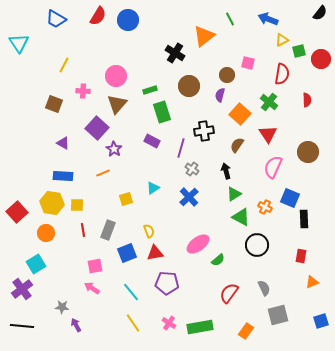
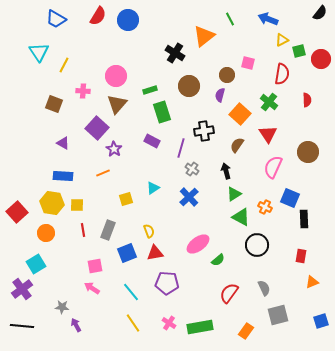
cyan triangle at (19, 43): moved 20 px right, 9 px down
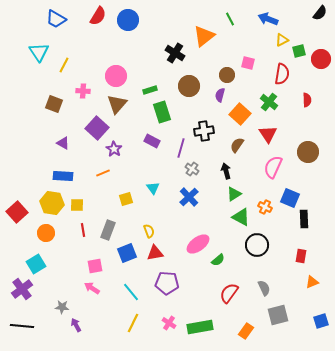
cyan triangle at (153, 188): rotated 32 degrees counterclockwise
yellow line at (133, 323): rotated 60 degrees clockwise
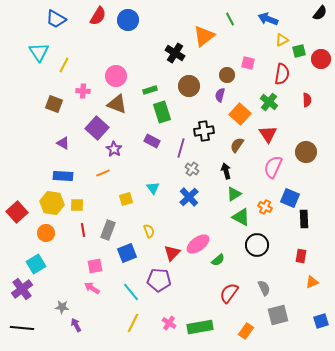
brown triangle at (117, 104): rotated 50 degrees counterclockwise
brown circle at (308, 152): moved 2 px left
red triangle at (155, 253): moved 17 px right; rotated 36 degrees counterclockwise
purple pentagon at (167, 283): moved 8 px left, 3 px up
black line at (22, 326): moved 2 px down
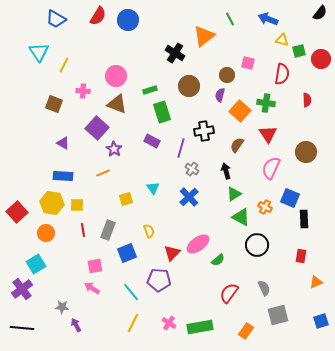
yellow triangle at (282, 40): rotated 40 degrees clockwise
green cross at (269, 102): moved 3 px left, 1 px down; rotated 30 degrees counterclockwise
orange square at (240, 114): moved 3 px up
pink semicircle at (273, 167): moved 2 px left, 1 px down
orange triangle at (312, 282): moved 4 px right
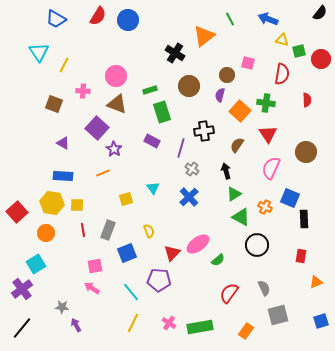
black line at (22, 328): rotated 55 degrees counterclockwise
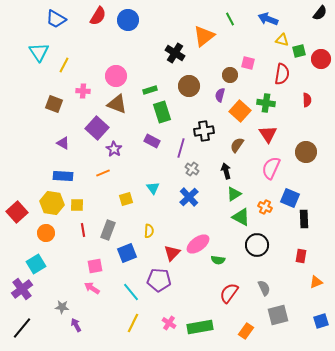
brown circle at (227, 75): moved 3 px right
yellow semicircle at (149, 231): rotated 24 degrees clockwise
green semicircle at (218, 260): rotated 48 degrees clockwise
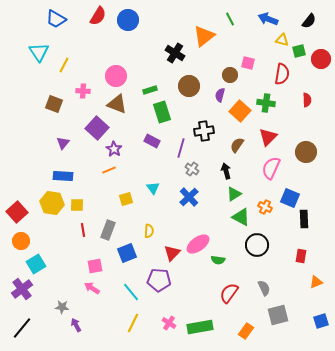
black semicircle at (320, 13): moved 11 px left, 8 px down
red triangle at (268, 134): moved 3 px down; rotated 18 degrees clockwise
purple triangle at (63, 143): rotated 40 degrees clockwise
orange line at (103, 173): moved 6 px right, 3 px up
orange circle at (46, 233): moved 25 px left, 8 px down
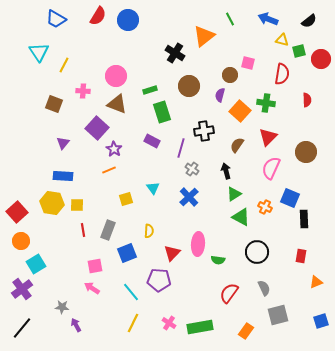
black semicircle at (309, 21): rotated 14 degrees clockwise
pink ellipse at (198, 244): rotated 50 degrees counterclockwise
black circle at (257, 245): moved 7 px down
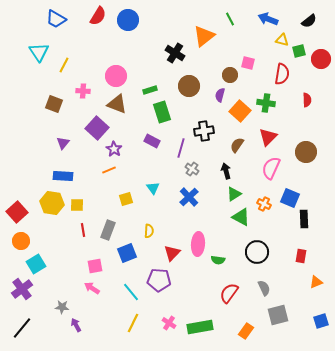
orange cross at (265, 207): moved 1 px left, 3 px up
